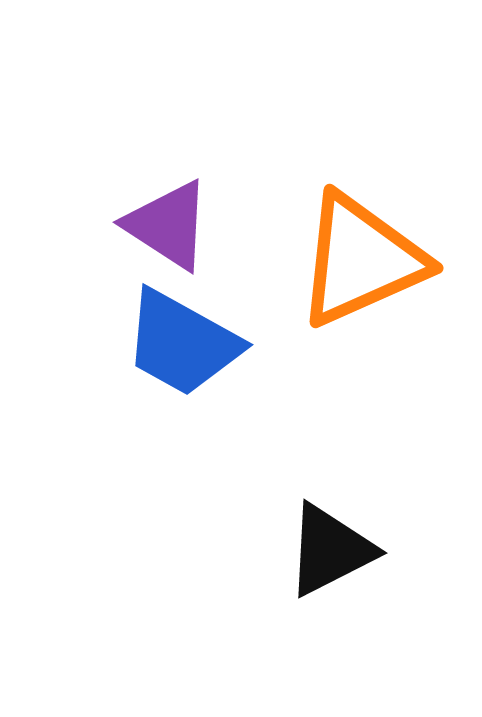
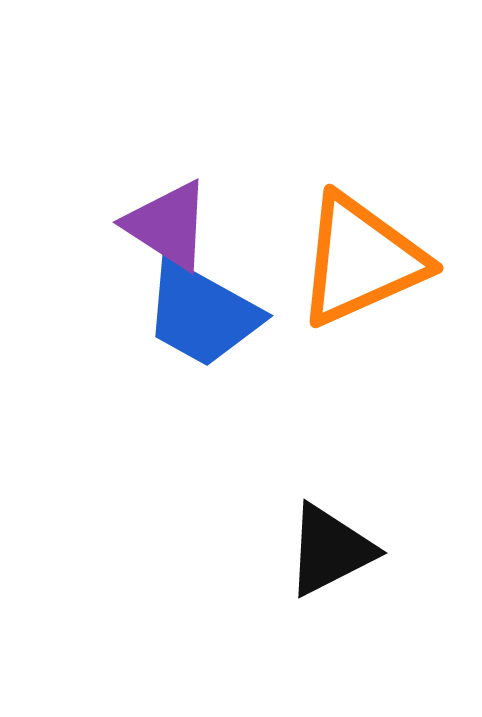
blue trapezoid: moved 20 px right, 29 px up
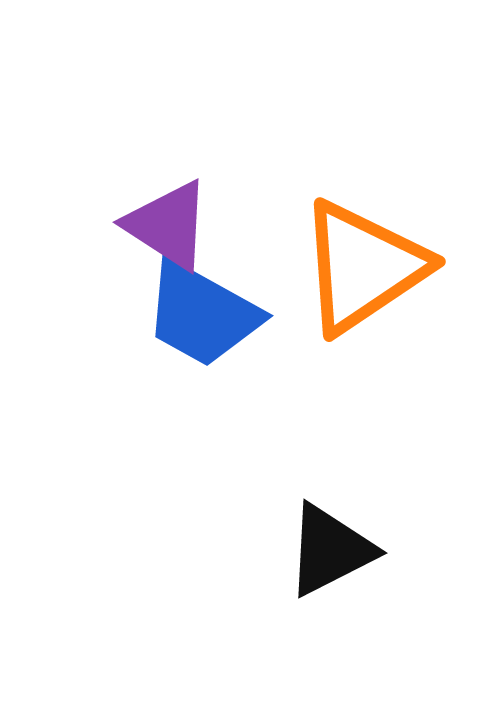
orange triangle: moved 2 px right, 7 px down; rotated 10 degrees counterclockwise
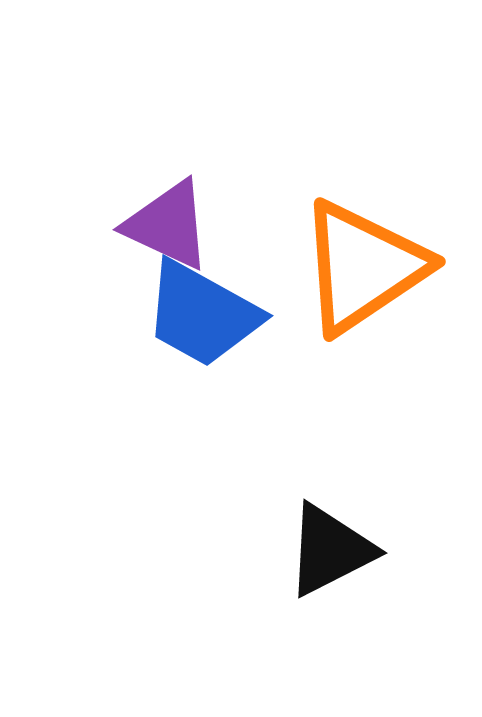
purple triangle: rotated 8 degrees counterclockwise
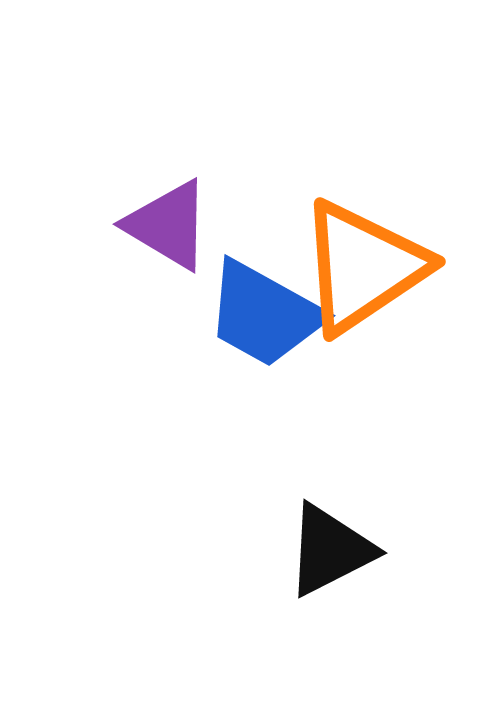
purple triangle: rotated 6 degrees clockwise
blue trapezoid: moved 62 px right
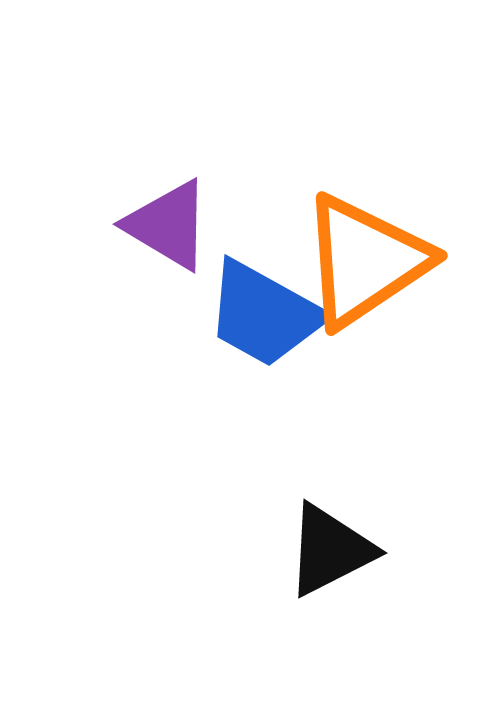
orange triangle: moved 2 px right, 6 px up
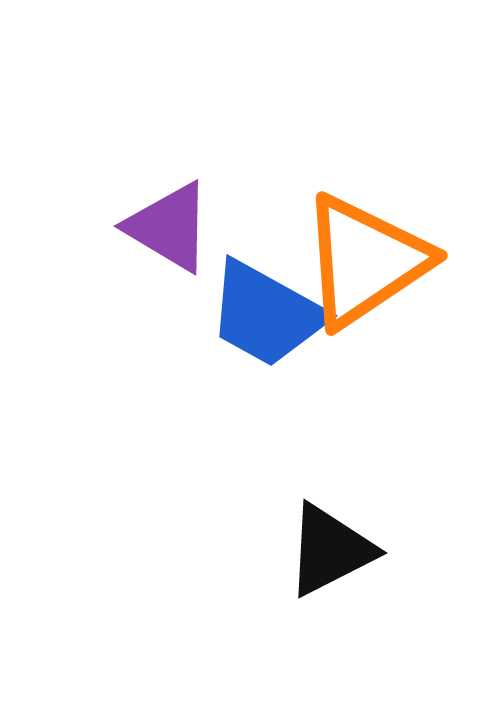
purple triangle: moved 1 px right, 2 px down
blue trapezoid: moved 2 px right
